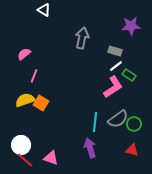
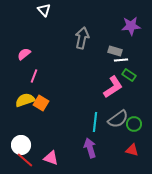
white triangle: rotated 16 degrees clockwise
white line: moved 5 px right, 6 px up; rotated 32 degrees clockwise
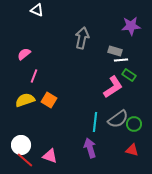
white triangle: moved 7 px left; rotated 24 degrees counterclockwise
orange square: moved 8 px right, 3 px up
pink triangle: moved 1 px left, 2 px up
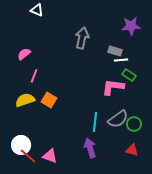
pink L-shape: rotated 140 degrees counterclockwise
red line: moved 3 px right, 4 px up
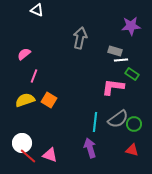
gray arrow: moved 2 px left
green rectangle: moved 3 px right, 1 px up
white circle: moved 1 px right, 2 px up
pink triangle: moved 1 px up
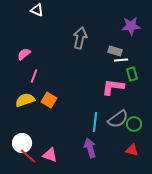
green rectangle: rotated 40 degrees clockwise
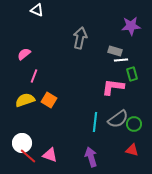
purple arrow: moved 1 px right, 9 px down
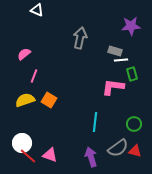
gray semicircle: moved 29 px down
red triangle: moved 3 px right, 1 px down
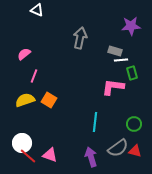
green rectangle: moved 1 px up
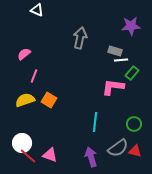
green rectangle: rotated 56 degrees clockwise
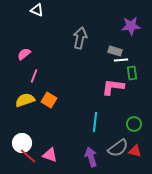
green rectangle: rotated 48 degrees counterclockwise
